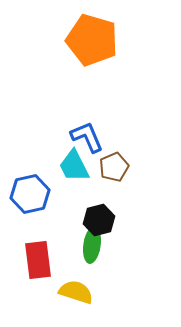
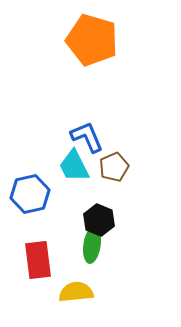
black hexagon: rotated 24 degrees counterclockwise
yellow semicircle: rotated 24 degrees counterclockwise
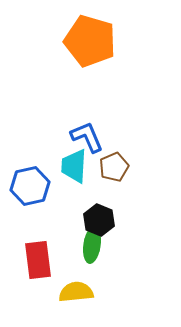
orange pentagon: moved 2 px left, 1 px down
cyan trapezoid: rotated 30 degrees clockwise
blue hexagon: moved 8 px up
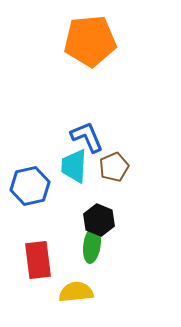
orange pentagon: rotated 21 degrees counterclockwise
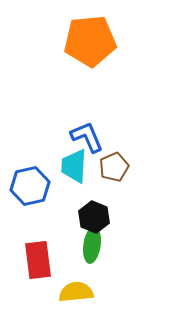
black hexagon: moved 5 px left, 3 px up
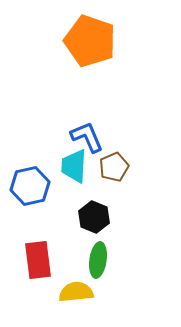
orange pentagon: rotated 24 degrees clockwise
green ellipse: moved 6 px right, 15 px down
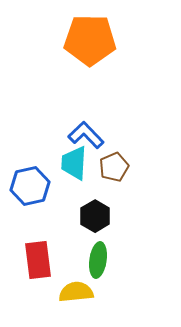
orange pentagon: moved 1 px up; rotated 18 degrees counterclockwise
blue L-shape: moved 1 px left, 2 px up; rotated 21 degrees counterclockwise
cyan trapezoid: moved 3 px up
black hexagon: moved 1 px right, 1 px up; rotated 8 degrees clockwise
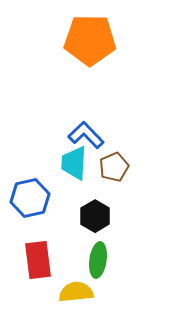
blue hexagon: moved 12 px down
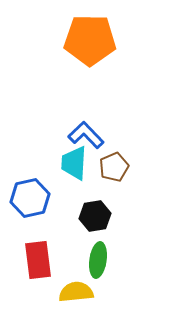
black hexagon: rotated 20 degrees clockwise
